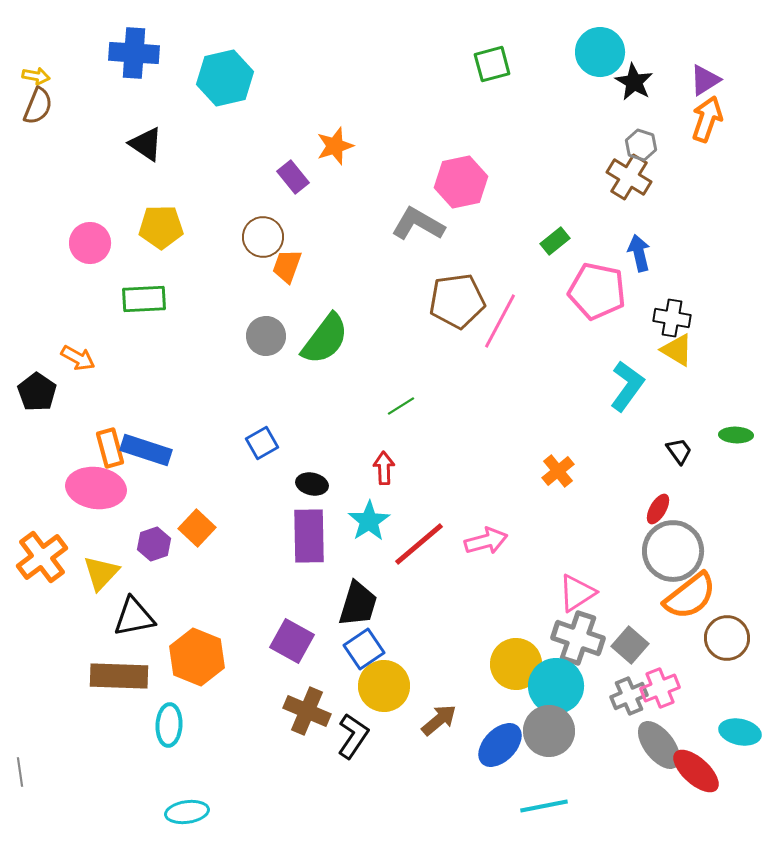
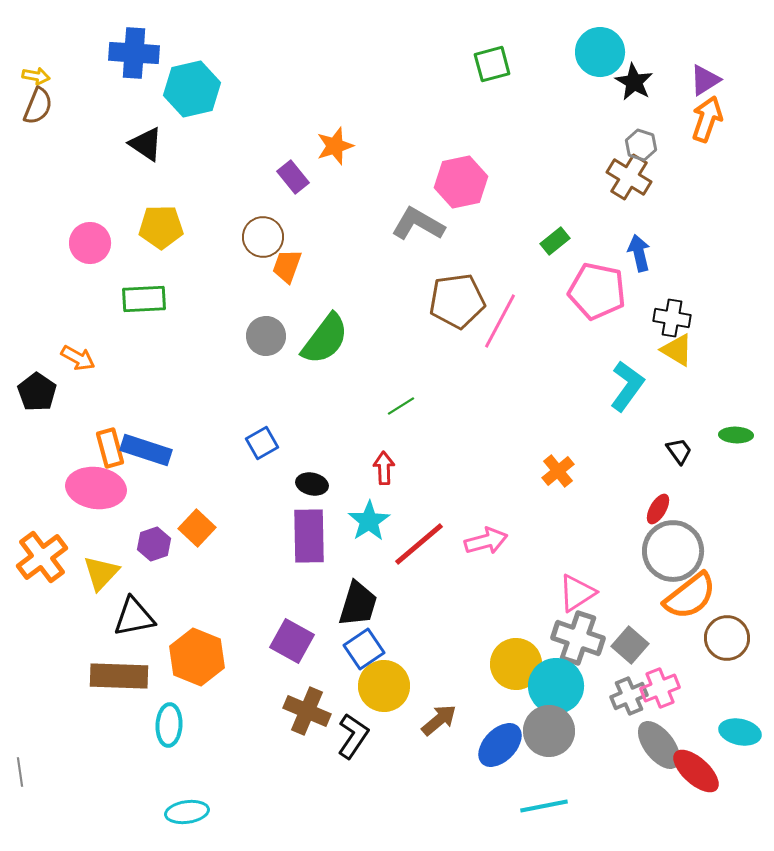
cyan hexagon at (225, 78): moved 33 px left, 11 px down
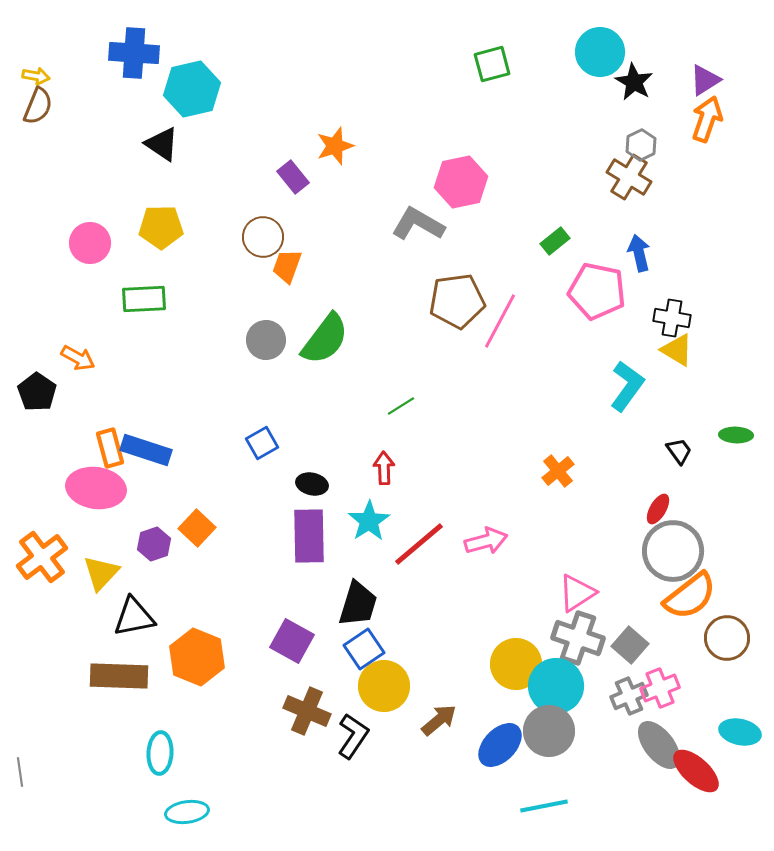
black triangle at (146, 144): moved 16 px right
gray hexagon at (641, 145): rotated 16 degrees clockwise
gray circle at (266, 336): moved 4 px down
cyan ellipse at (169, 725): moved 9 px left, 28 px down
